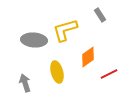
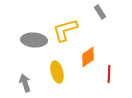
gray rectangle: moved 3 px up
red line: rotated 60 degrees counterclockwise
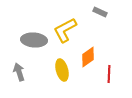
gray rectangle: rotated 32 degrees counterclockwise
yellow L-shape: rotated 12 degrees counterclockwise
yellow ellipse: moved 5 px right, 2 px up
gray arrow: moved 6 px left, 11 px up
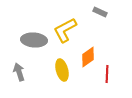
red line: moved 2 px left
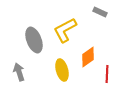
gray ellipse: rotated 65 degrees clockwise
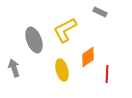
gray arrow: moved 5 px left, 4 px up
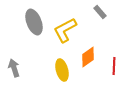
gray rectangle: rotated 24 degrees clockwise
gray ellipse: moved 18 px up
red line: moved 7 px right, 8 px up
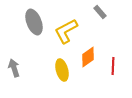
yellow L-shape: moved 1 px right, 1 px down
red line: moved 1 px left
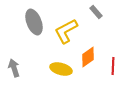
gray rectangle: moved 4 px left
yellow ellipse: moved 1 px left, 1 px up; rotated 60 degrees counterclockwise
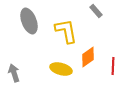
gray rectangle: moved 1 px up
gray ellipse: moved 5 px left, 1 px up
yellow L-shape: rotated 108 degrees clockwise
gray arrow: moved 5 px down
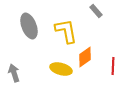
gray ellipse: moved 5 px down
orange diamond: moved 3 px left
